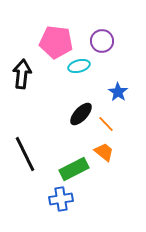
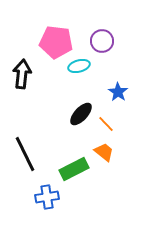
blue cross: moved 14 px left, 2 px up
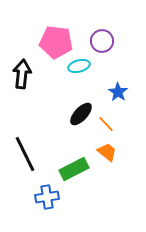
orange trapezoid: moved 3 px right
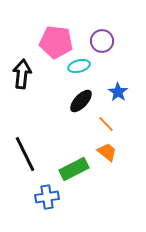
black ellipse: moved 13 px up
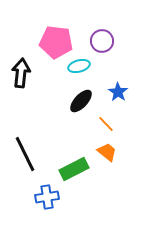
black arrow: moved 1 px left, 1 px up
